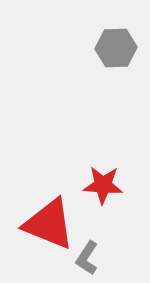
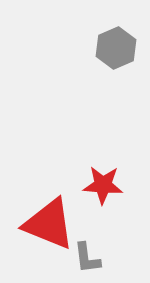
gray hexagon: rotated 21 degrees counterclockwise
gray L-shape: rotated 40 degrees counterclockwise
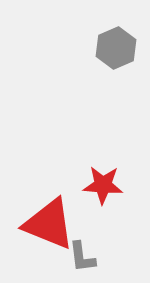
gray L-shape: moved 5 px left, 1 px up
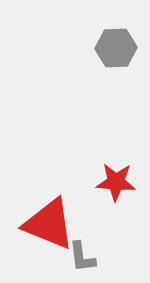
gray hexagon: rotated 21 degrees clockwise
red star: moved 13 px right, 3 px up
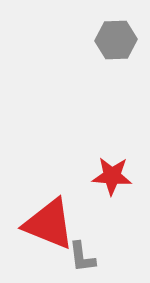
gray hexagon: moved 8 px up
red star: moved 4 px left, 6 px up
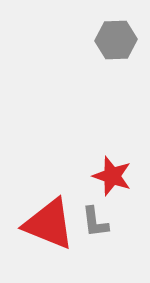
red star: rotated 15 degrees clockwise
gray L-shape: moved 13 px right, 35 px up
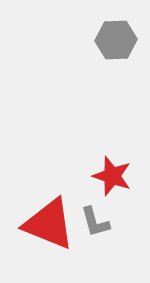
gray L-shape: rotated 8 degrees counterclockwise
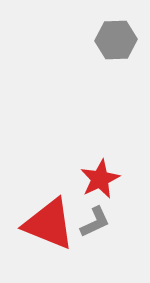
red star: moved 12 px left, 3 px down; rotated 27 degrees clockwise
gray L-shape: rotated 100 degrees counterclockwise
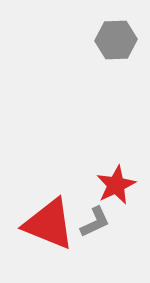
red star: moved 16 px right, 6 px down
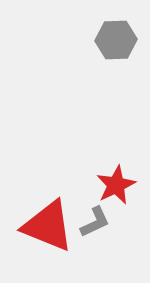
red triangle: moved 1 px left, 2 px down
